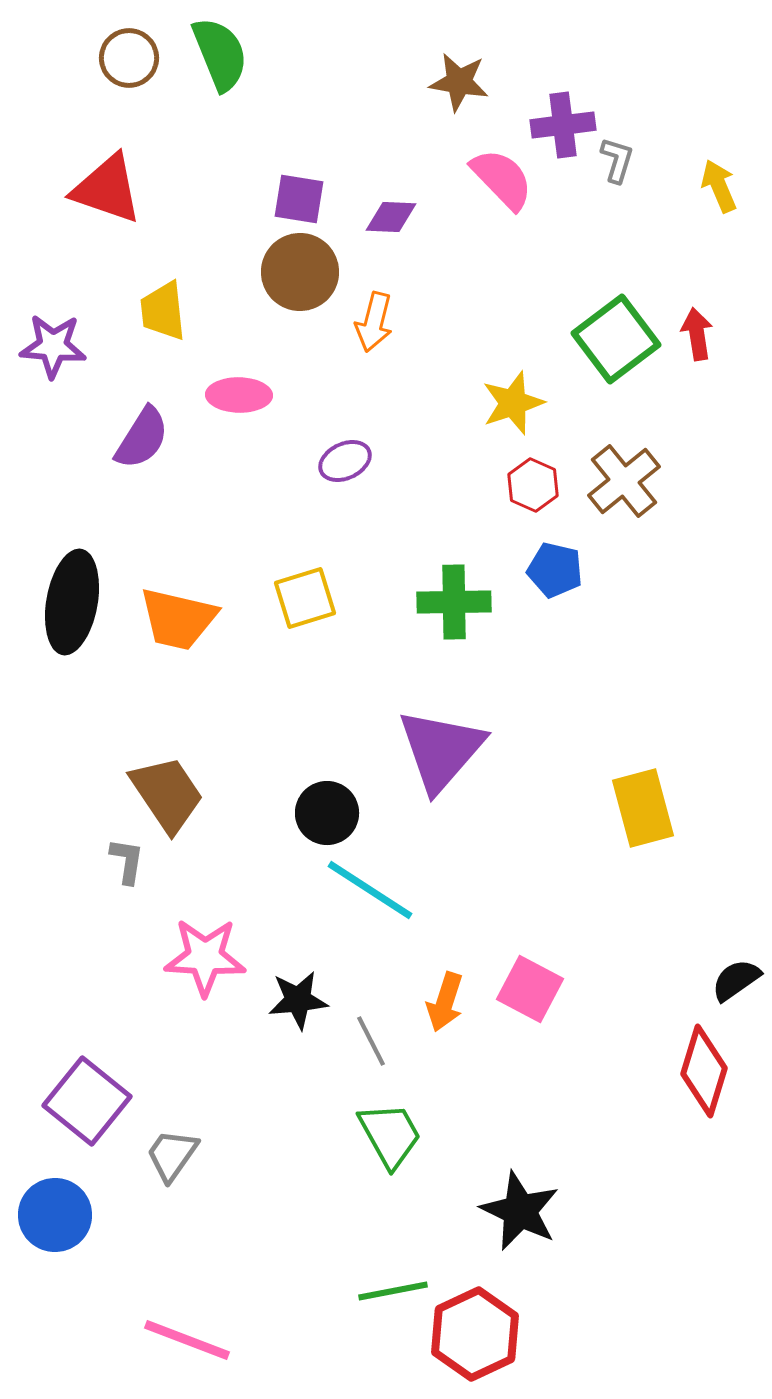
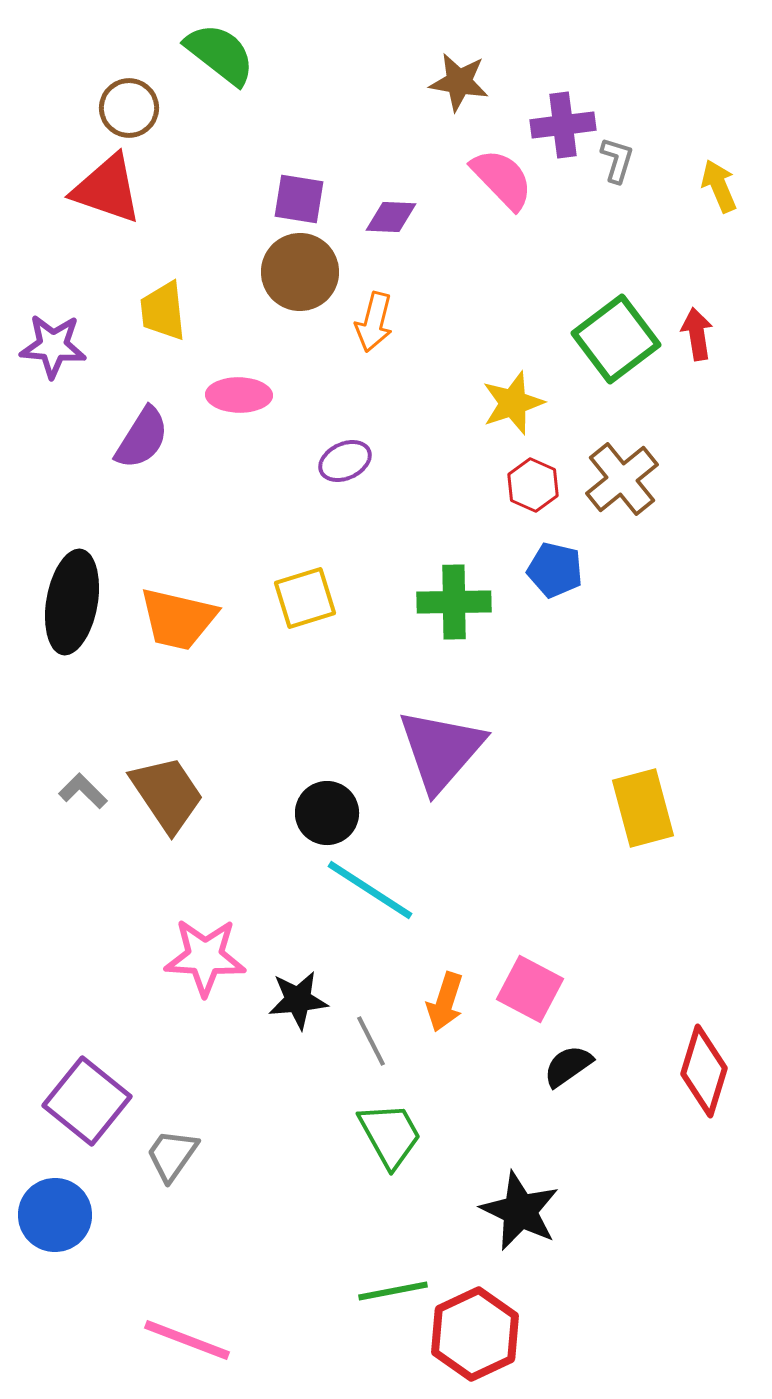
green semicircle at (220, 54): rotated 30 degrees counterclockwise
brown circle at (129, 58): moved 50 px down
brown cross at (624, 481): moved 2 px left, 2 px up
gray L-shape at (127, 861): moved 44 px left, 70 px up; rotated 54 degrees counterclockwise
black semicircle at (736, 980): moved 168 px left, 86 px down
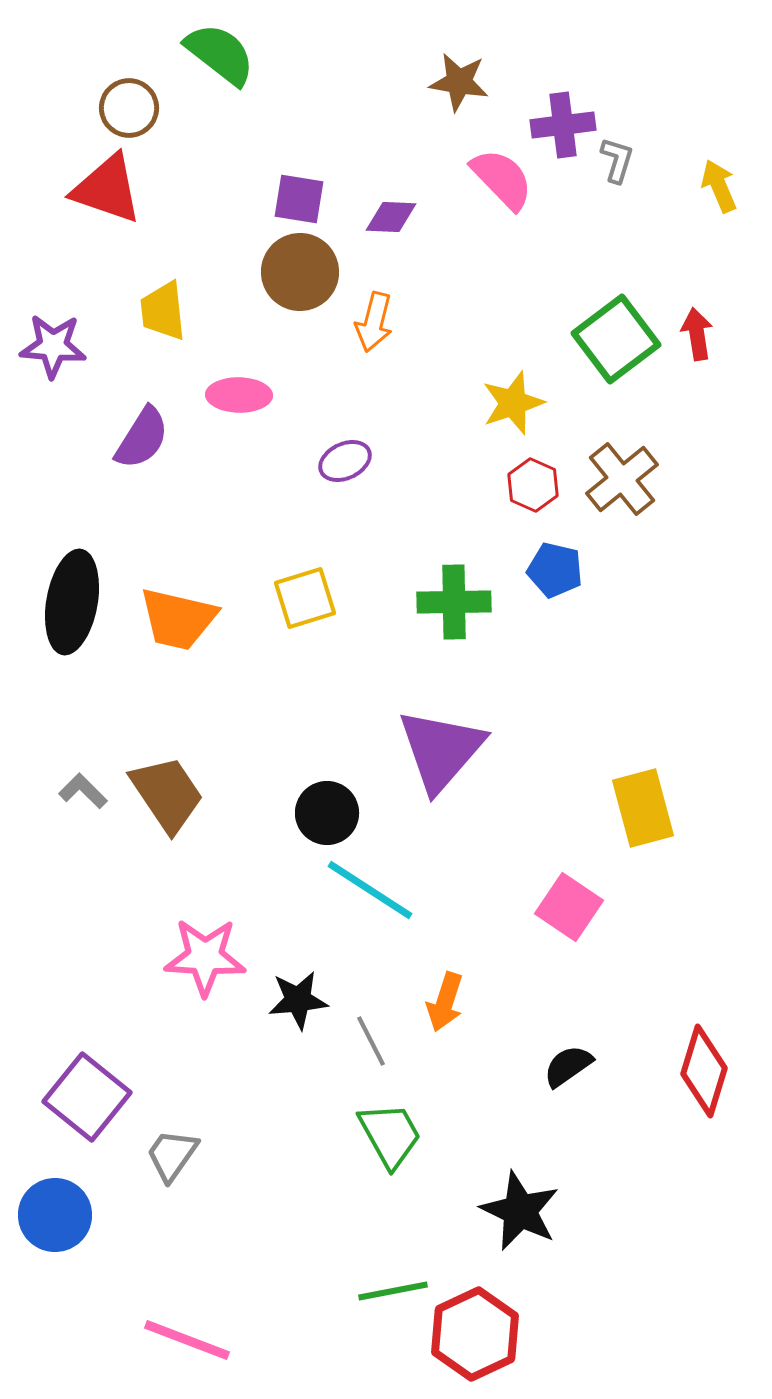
pink square at (530, 989): moved 39 px right, 82 px up; rotated 6 degrees clockwise
purple square at (87, 1101): moved 4 px up
